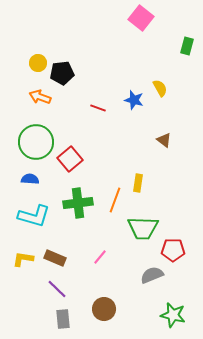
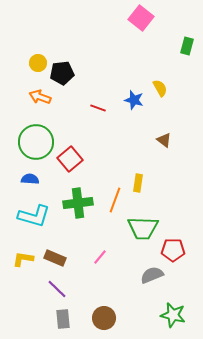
brown circle: moved 9 px down
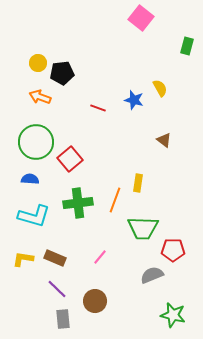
brown circle: moved 9 px left, 17 px up
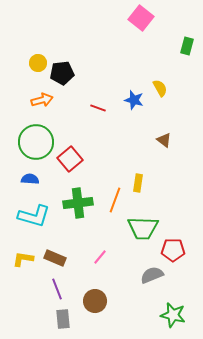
orange arrow: moved 2 px right, 3 px down; rotated 145 degrees clockwise
purple line: rotated 25 degrees clockwise
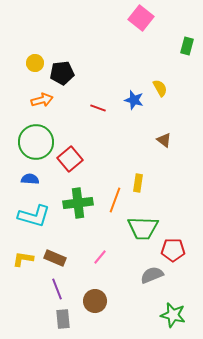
yellow circle: moved 3 px left
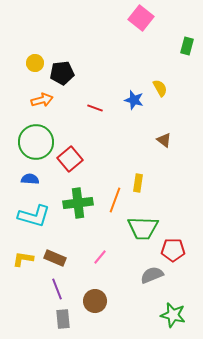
red line: moved 3 px left
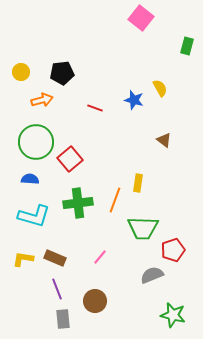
yellow circle: moved 14 px left, 9 px down
red pentagon: rotated 20 degrees counterclockwise
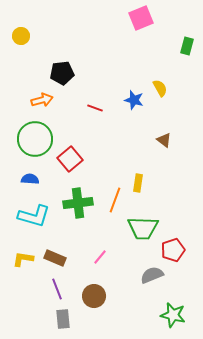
pink square: rotated 30 degrees clockwise
yellow circle: moved 36 px up
green circle: moved 1 px left, 3 px up
brown circle: moved 1 px left, 5 px up
